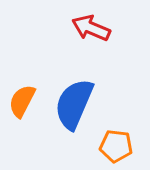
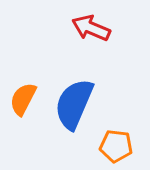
orange semicircle: moved 1 px right, 2 px up
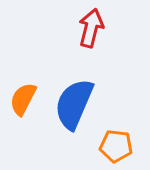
red arrow: rotated 81 degrees clockwise
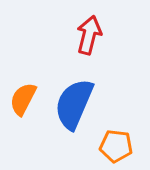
red arrow: moved 2 px left, 7 px down
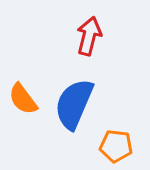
red arrow: moved 1 px down
orange semicircle: rotated 64 degrees counterclockwise
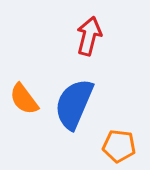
orange semicircle: moved 1 px right
orange pentagon: moved 3 px right
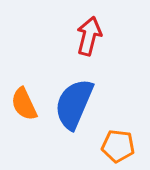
orange semicircle: moved 5 px down; rotated 12 degrees clockwise
orange pentagon: moved 1 px left
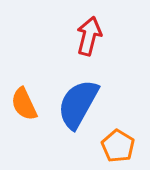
blue semicircle: moved 4 px right; rotated 6 degrees clockwise
orange pentagon: rotated 24 degrees clockwise
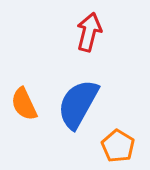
red arrow: moved 4 px up
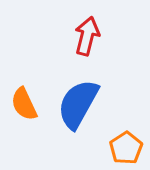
red arrow: moved 2 px left, 4 px down
orange pentagon: moved 8 px right, 2 px down; rotated 8 degrees clockwise
